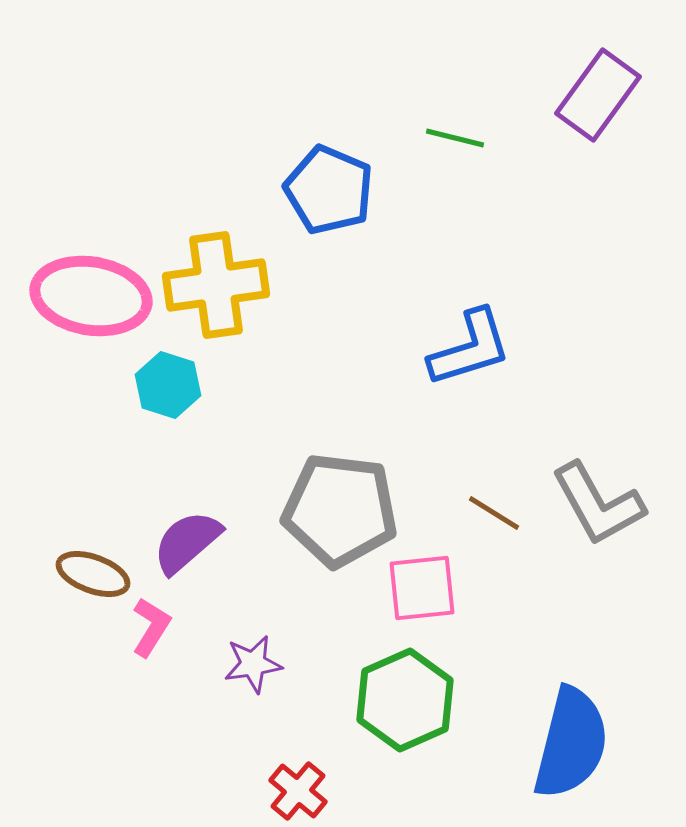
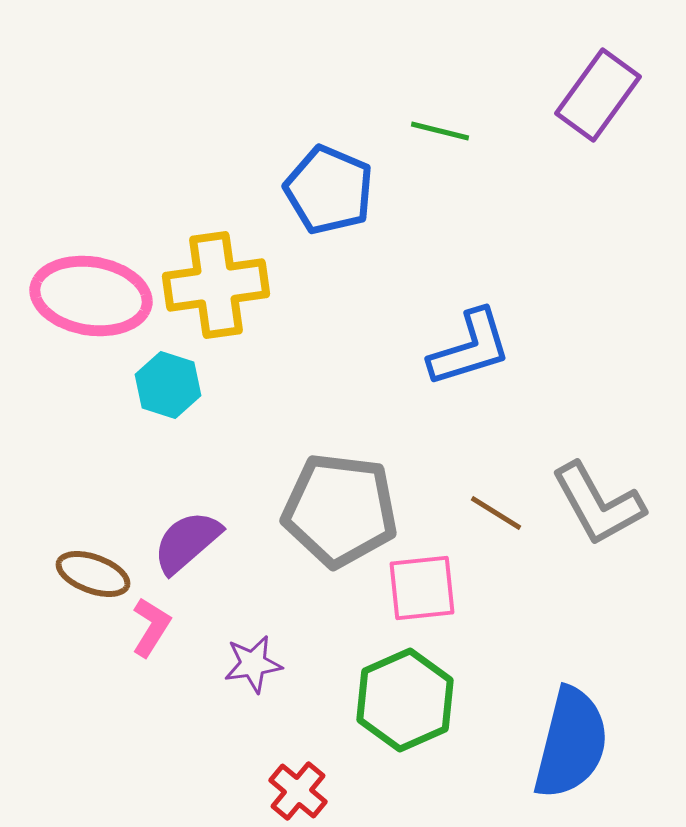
green line: moved 15 px left, 7 px up
brown line: moved 2 px right
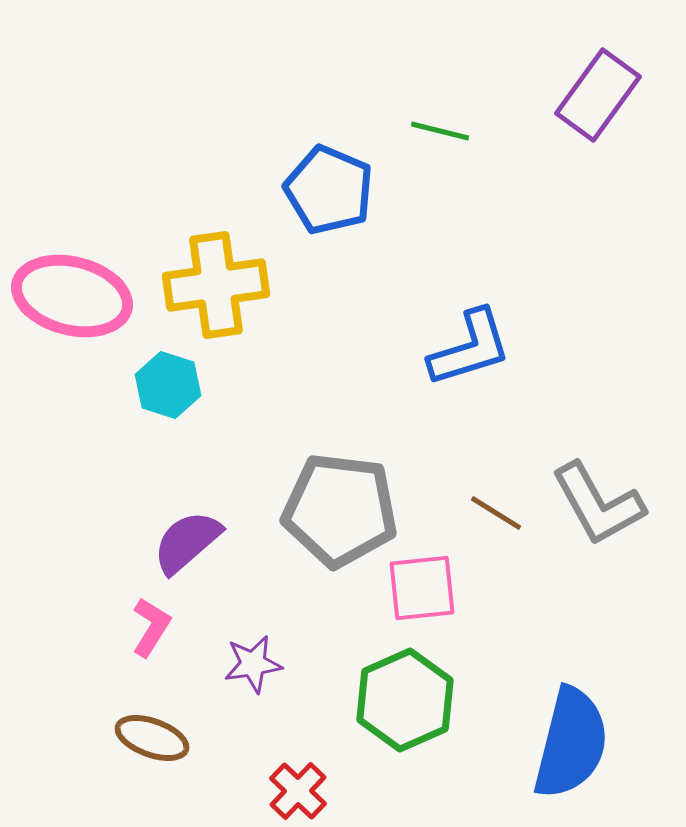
pink ellipse: moved 19 px left; rotated 5 degrees clockwise
brown ellipse: moved 59 px right, 164 px down
red cross: rotated 4 degrees clockwise
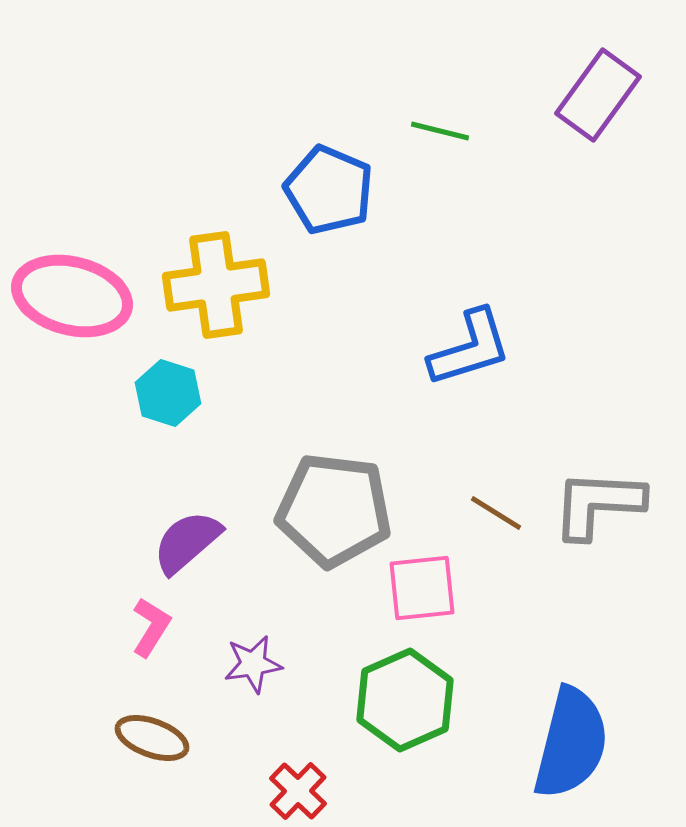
cyan hexagon: moved 8 px down
gray L-shape: rotated 122 degrees clockwise
gray pentagon: moved 6 px left
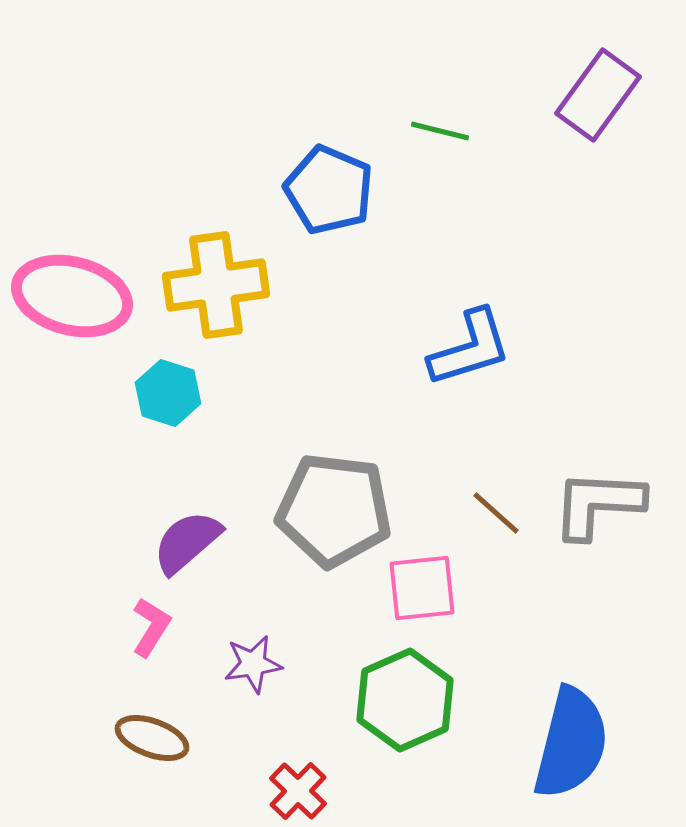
brown line: rotated 10 degrees clockwise
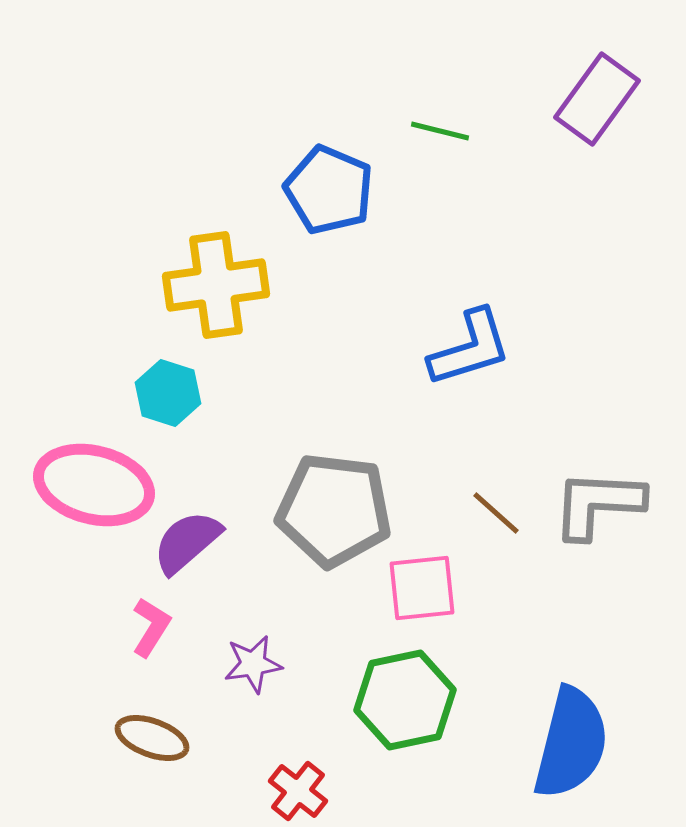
purple rectangle: moved 1 px left, 4 px down
pink ellipse: moved 22 px right, 189 px down
green hexagon: rotated 12 degrees clockwise
red cross: rotated 6 degrees counterclockwise
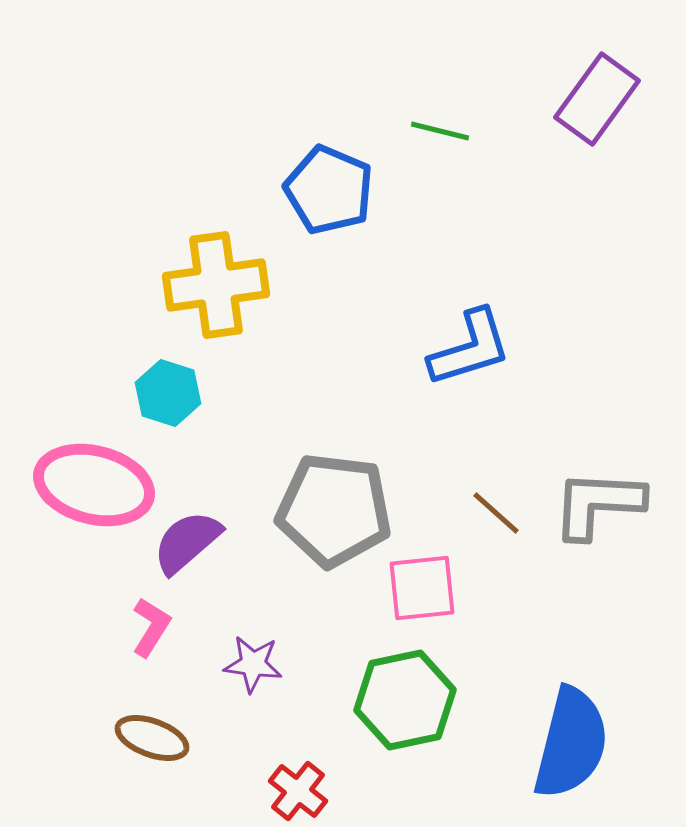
purple star: rotated 16 degrees clockwise
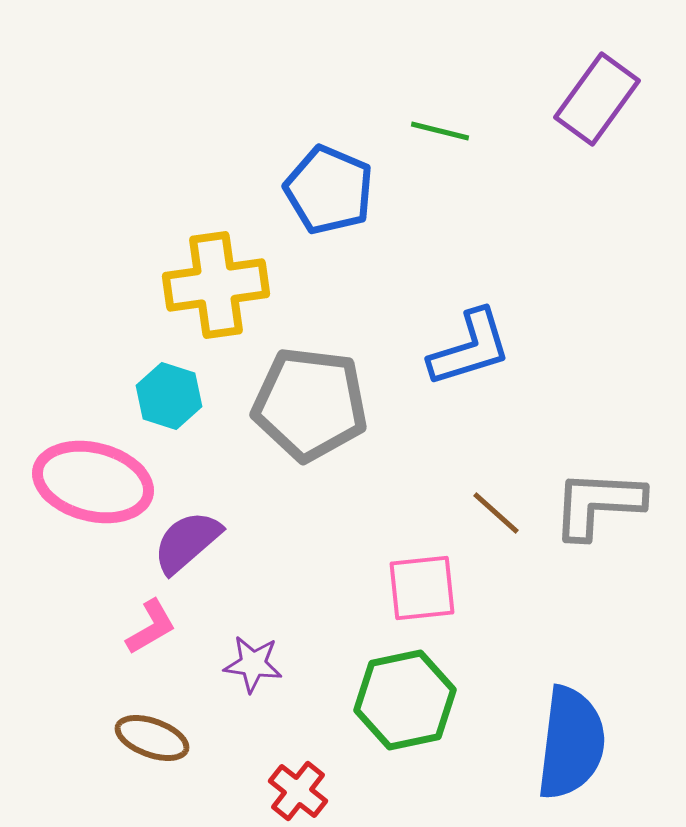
cyan hexagon: moved 1 px right, 3 px down
pink ellipse: moved 1 px left, 3 px up
gray pentagon: moved 24 px left, 106 px up
pink L-shape: rotated 28 degrees clockwise
blue semicircle: rotated 7 degrees counterclockwise
